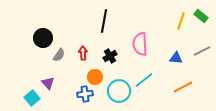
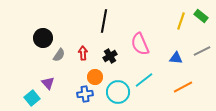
pink semicircle: rotated 20 degrees counterclockwise
cyan circle: moved 1 px left, 1 px down
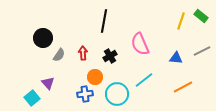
cyan circle: moved 1 px left, 2 px down
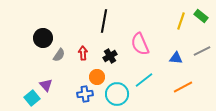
orange circle: moved 2 px right
purple triangle: moved 2 px left, 2 px down
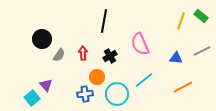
black circle: moved 1 px left, 1 px down
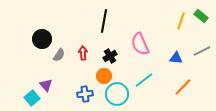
orange circle: moved 7 px right, 1 px up
orange line: rotated 18 degrees counterclockwise
